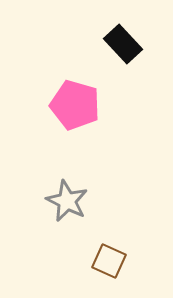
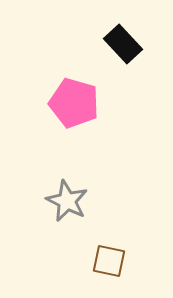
pink pentagon: moved 1 px left, 2 px up
brown square: rotated 12 degrees counterclockwise
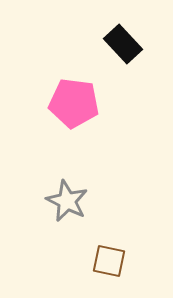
pink pentagon: rotated 9 degrees counterclockwise
